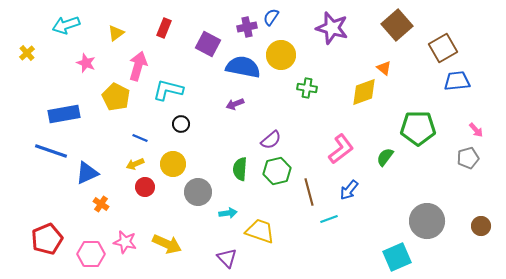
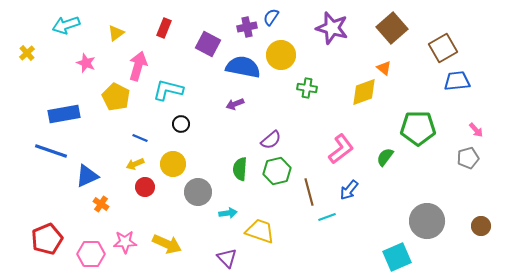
brown square at (397, 25): moved 5 px left, 3 px down
blue triangle at (87, 173): moved 3 px down
cyan line at (329, 219): moved 2 px left, 2 px up
pink star at (125, 242): rotated 15 degrees counterclockwise
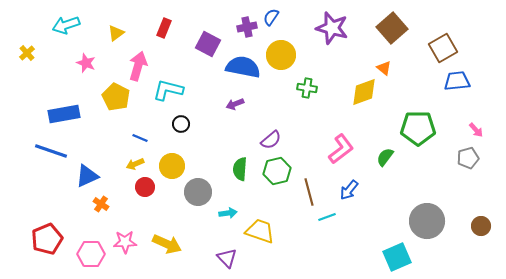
yellow circle at (173, 164): moved 1 px left, 2 px down
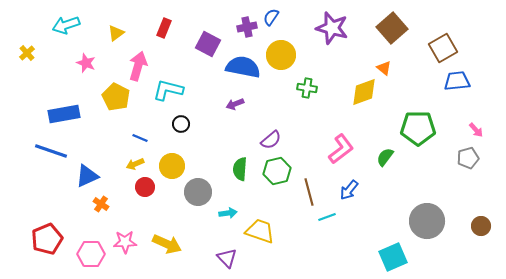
cyan square at (397, 257): moved 4 px left
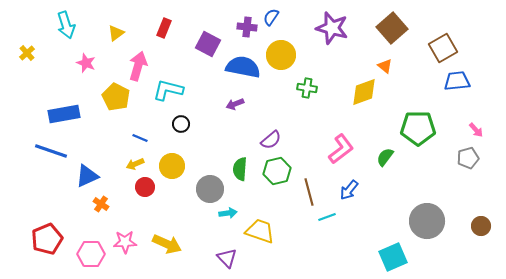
cyan arrow at (66, 25): rotated 88 degrees counterclockwise
purple cross at (247, 27): rotated 18 degrees clockwise
orange triangle at (384, 68): moved 1 px right, 2 px up
gray circle at (198, 192): moved 12 px right, 3 px up
